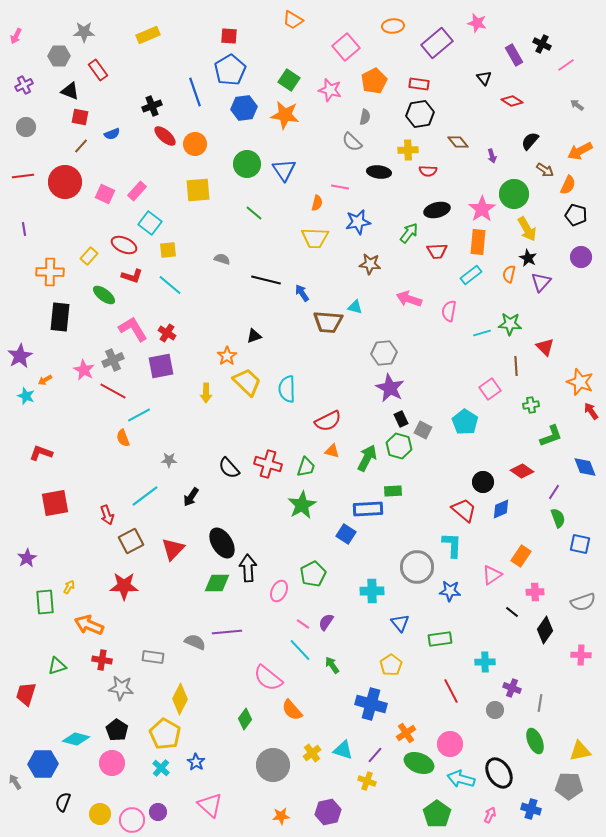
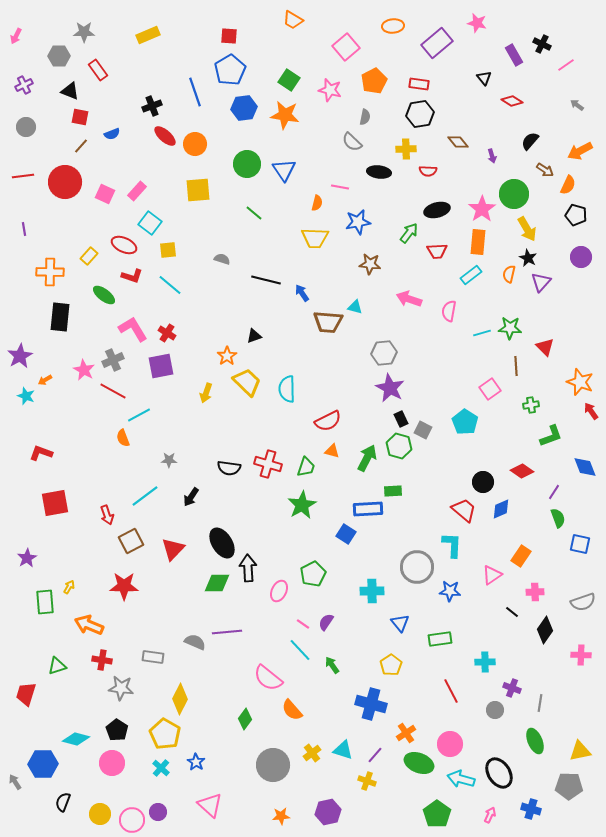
yellow cross at (408, 150): moved 2 px left, 1 px up
green star at (510, 324): moved 4 px down
yellow arrow at (206, 393): rotated 18 degrees clockwise
black semicircle at (229, 468): rotated 40 degrees counterclockwise
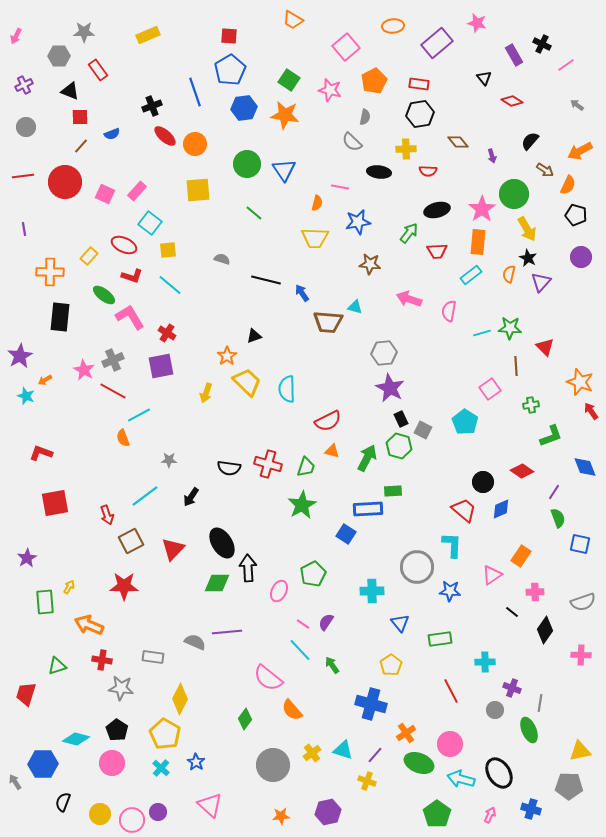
red square at (80, 117): rotated 12 degrees counterclockwise
pink L-shape at (133, 329): moved 3 px left, 12 px up
green ellipse at (535, 741): moved 6 px left, 11 px up
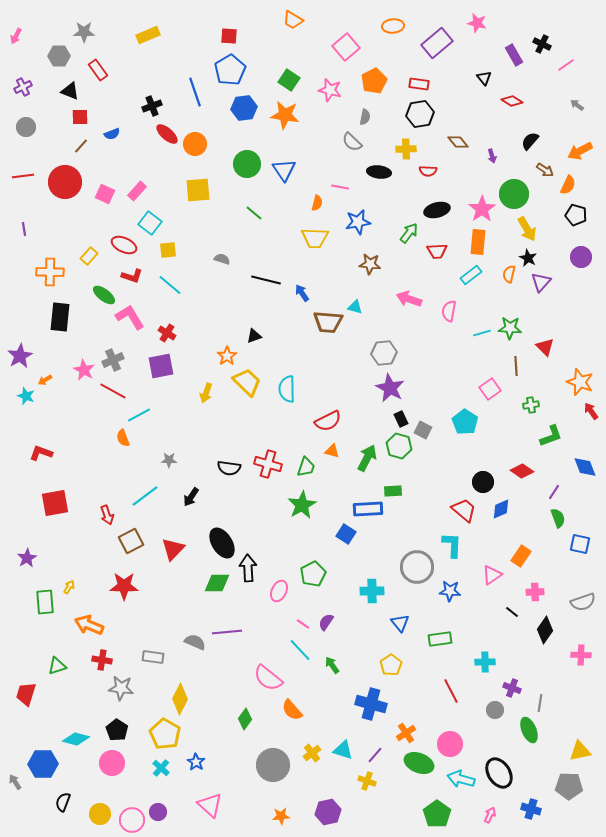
purple cross at (24, 85): moved 1 px left, 2 px down
red ellipse at (165, 136): moved 2 px right, 2 px up
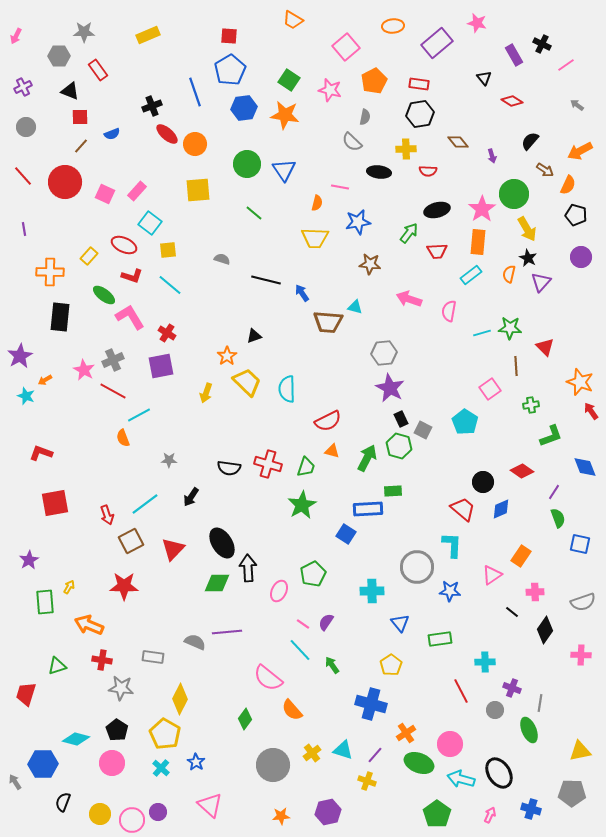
red line at (23, 176): rotated 55 degrees clockwise
cyan line at (145, 496): moved 8 px down
red trapezoid at (464, 510): moved 1 px left, 1 px up
purple star at (27, 558): moved 2 px right, 2 px down
red line at (451, 691): moved 10 px right
gray pentagon at (569, 786): moved 3 px right, 7 px down
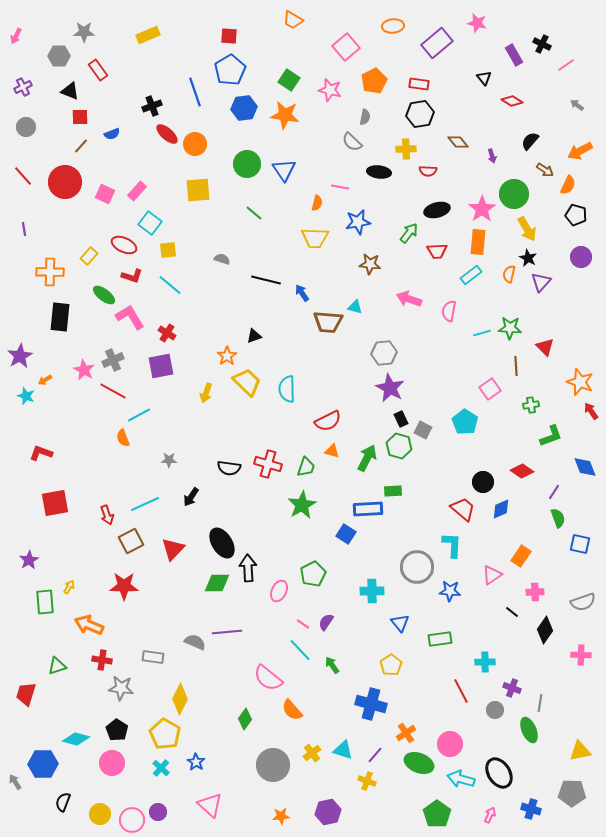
cyan line at (145, 504): rotated 12 degrees clockwise
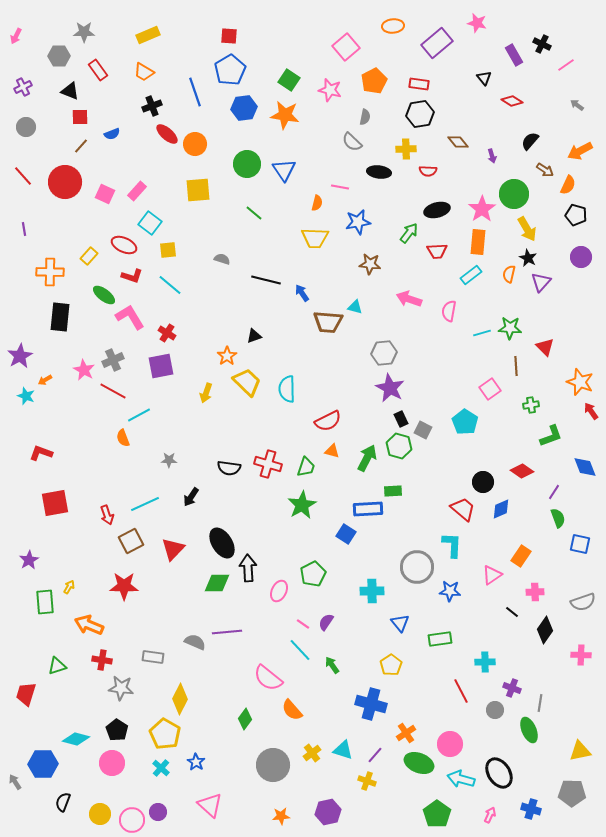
orange trapezoid at (293, 20): moved 149 px left, 52 px down
